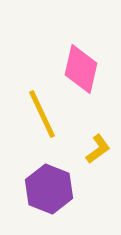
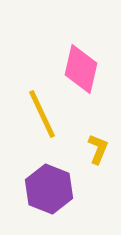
yellow L-shape: rotated 32 degrees counterclockwise
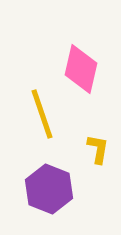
yellow line: rotated 6 degrees clockwise
yellow L-shape: rotated 12 degrees counterclockwise
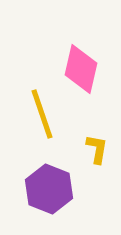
yellow L-shape: moved 1 px left
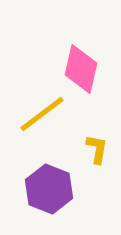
yellow line: rotated 72 degrees clockwise
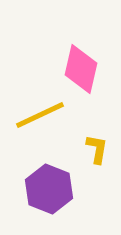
yellow line: moved 2 px left, 1 px down; rotated 12 degrees clockwise
